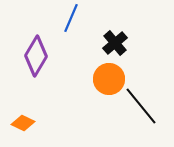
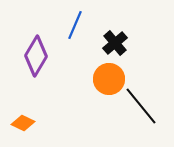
blue line: moved 4 px right, 7 px down
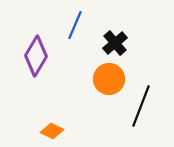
black line: rotated 60 degrees clockwise
orange diamond: moved 29 px right, 8 px down
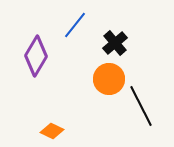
blue line: rotated 16 degrees clockwise
black line: rotated 48 degrees counterclockwise
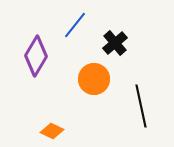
orange circle: moved 15 px left
black line: rotated 15 degrees clockwise
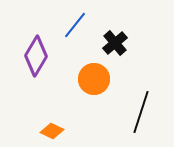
black line: moved 6 px down; rotated 30 degrees clockwise
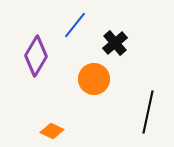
black line: moved 7 px right; rotated 6 degrees counterclockwise
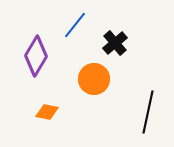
orange diamond: moved 5 px left, 19 px up; rotated 15 degrees counterclockwise
